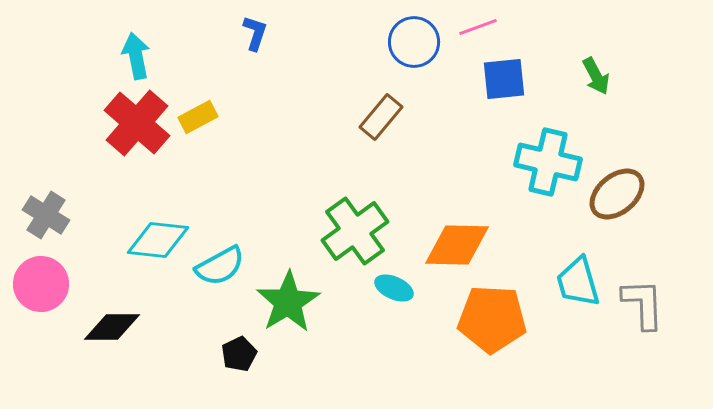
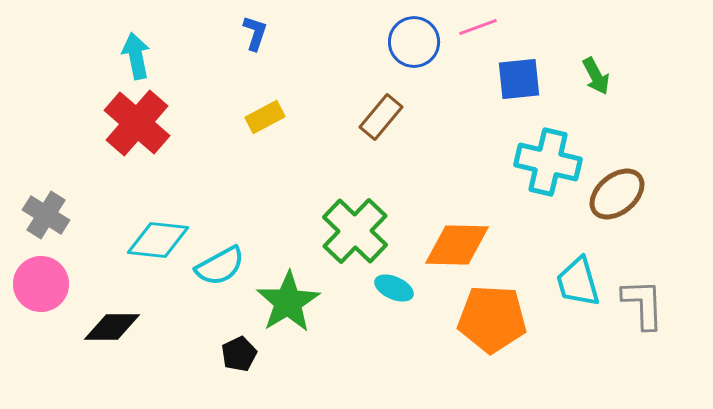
blue square: moved 15 px right
yellow rectangle: moved 67 px right
green cross: rotated 10 degrees counterclockwise
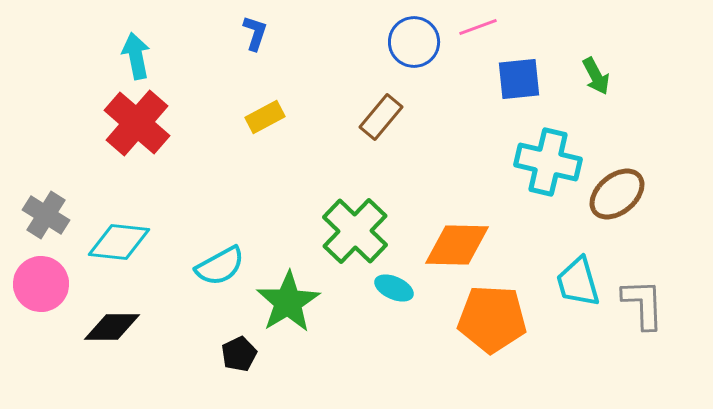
cyan diamond: moved 39 px left, 2 px down
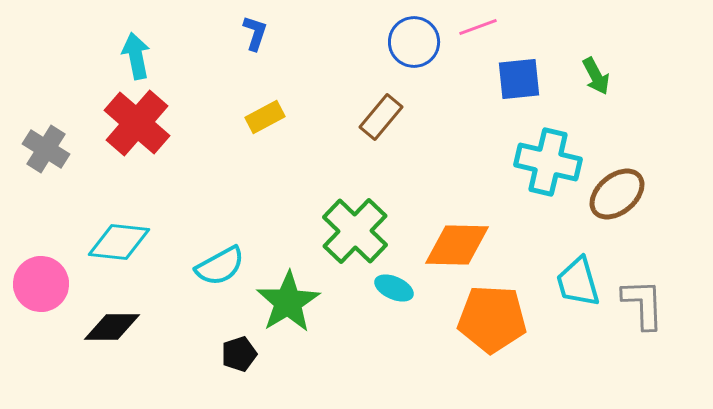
gray cross: moved 66 px up
black pentagon: rotated 8 degrees clockwise
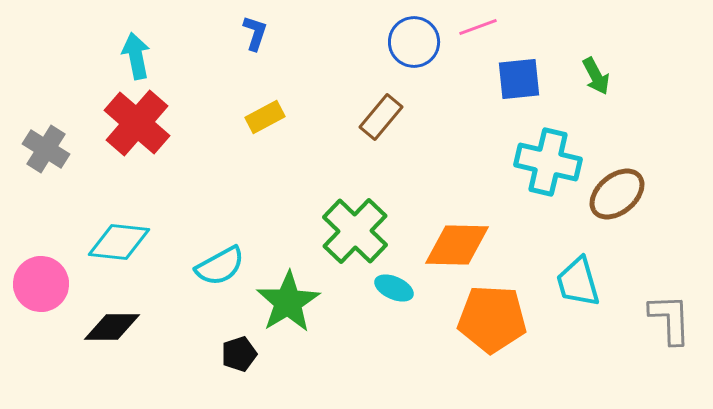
gray L-shape: moved 27 px right, 15 px down
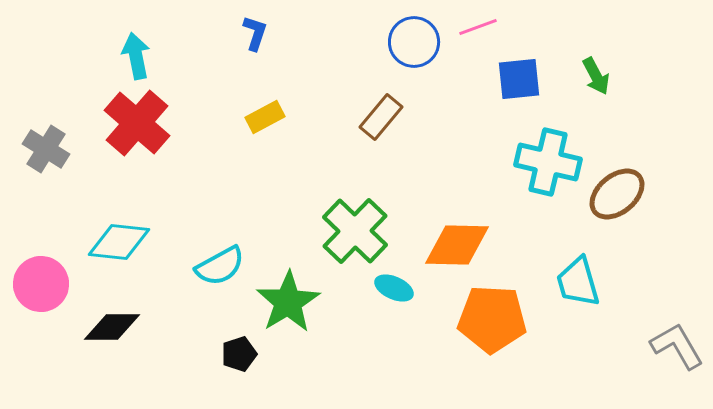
gray L-shape: moved 7 px right, 27 px down; rotated 28 degrees counterclockwise
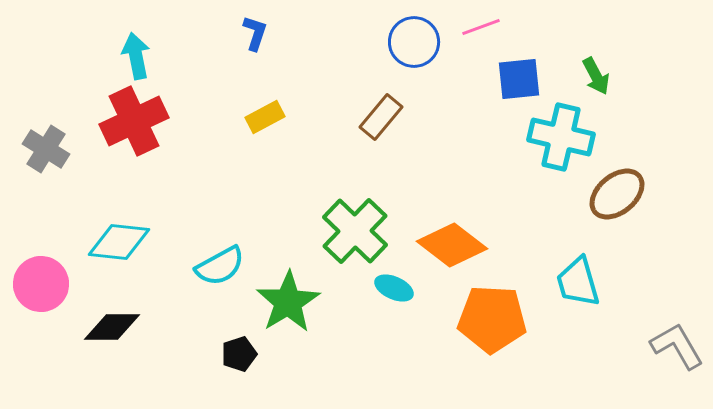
pink line: moved 3 px right
red cross: moved 3 px left, 2 px up; rotated 24 degrees clockwise
cyan cross: moved 13 px right, 25 px up
orange diamond: moved 5 px left; rotated 36 degrees clockwise
